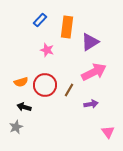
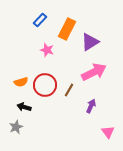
orange rectangle: moved 2 px down; rotated 20 degrees clockwise
purple arrow: moved 2 px down; rotated 56 degrees counterclockwise
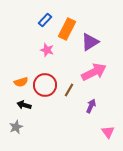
blue rectangle: moved 5 px right
black arrow: moved 2 px up
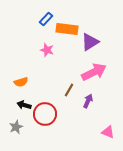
blue rectangle: moved 1 px right, 1 px up
orange rectangle: rotated 70 degrees clockwise
red circle: moved 29 px down
purple arrow: moved 3 px left, 5 px up
pink triangle: rotated 32 degrees counterclockwise
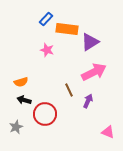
brown line: rotated 56 degrees counterclockwise
black arrow: moved 5 px up
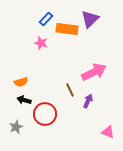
purple triangle: moved 23 px up; rotated 12 degrees counterclockwise
pink star: moved 6 px left, 7 px up
brown line: moved 1 px right
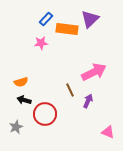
pink star: rotated 24 degrees counterclockwise
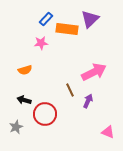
orange semicircle: moved 4 px right, 12 px up
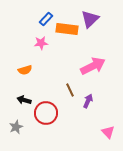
pink arrow: moved 1 px left, 6 px up
red circle: moved 1 px right, 1 px up
pink triangle: rotated 24 degrees clockwise
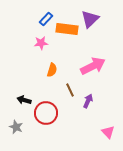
orange semicircle: moved 27 px right; rotated 56 degrees counterclockwise
gray star: rotated 24 degrees counterclockwise
